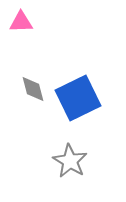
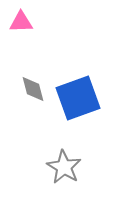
blue square: rotated 6 degrees clockwise
gray star: moved 6 px left, 6 px down
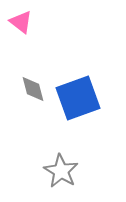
pink triangle: rotated 40 degrees clockwise
gray star: moved 3 px left, 4 px down
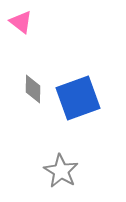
gray diamond: rotated 16 degrees clockwise
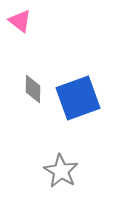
pink triangle: moved 1 px left, 1 px up
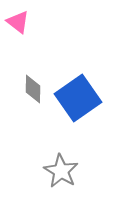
pink triangle: moved 2 px left, 1 px down
blue square: rotated 15 degrees counterclockwise
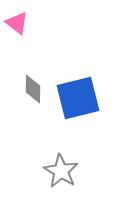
pink triangle: moved 1 px left, 1 px down
blue square: rotated 21 degrees clockwise
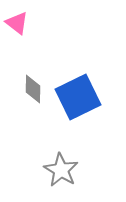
blue square: moved 1 px up; rotated 12 degrees counterclockwise
gray star: moved 1 px up
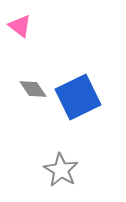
pink triangle: moved 3 px right, 3 px down
gray diamond: rotated 36 degrees counterclockwise
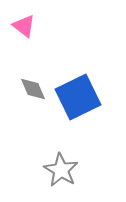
pink triangle: moved 4 px right
gray diamond: rotated 12 degrees clockwise
